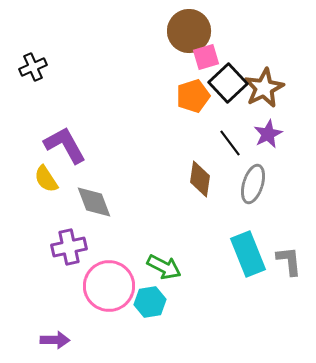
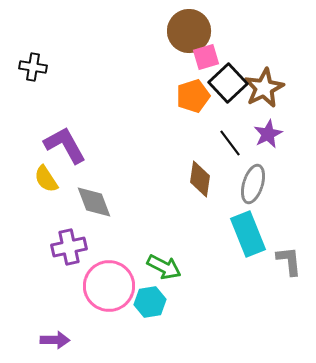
black cross: rotated 32 degrees clockwise
cyan rectangle: moved 20 px up
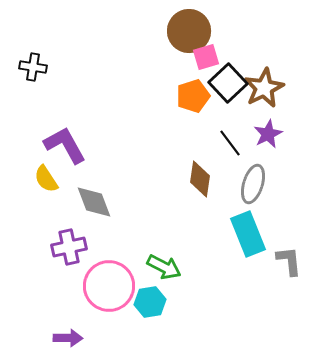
purple arrow: moved 13 px right, 2 px up
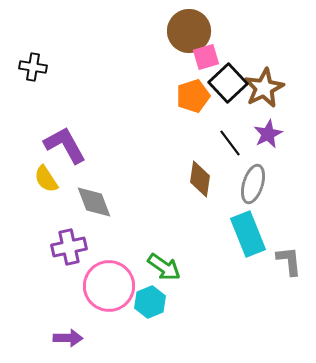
green arrow: rotated 8 degrees clockwise
cyan hexagon: rotated 12 degrees counterclockwise
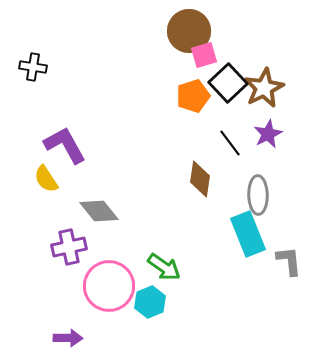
pink square: moved 2 px left, 2 px up
gray ellipse: moved 5 px right, 11 px down; rotated 18 degrees counterclockwise
gray diamond: moved 5 px right, 9 px down; rotated 18 degrees counterclockwise
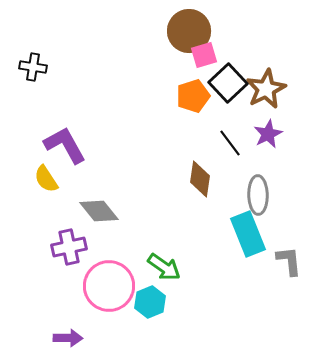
brown star: moved 2 px right, 1 px down
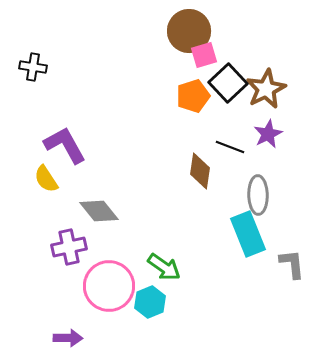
black line: moved 4 px down; rotated 32 degrees counterclockwise
brown diamond: moved 8 px up
gray L-shape: moved 3 px right, 3 px down
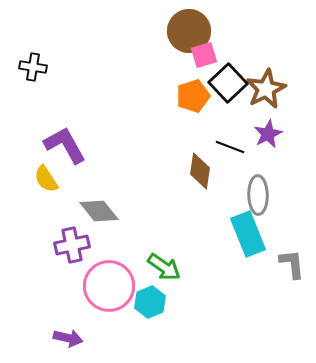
purple cross: moved 3 px right, 2 px up
purple arrow: rotated 12 degrees clockwise
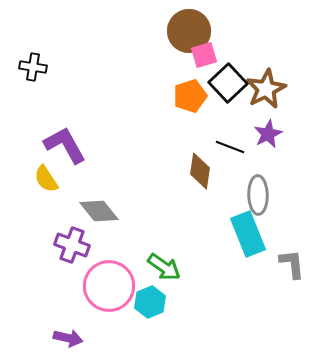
orange pentagon: moved 3 px left
purple cross: rotated 32 degrees clockwise
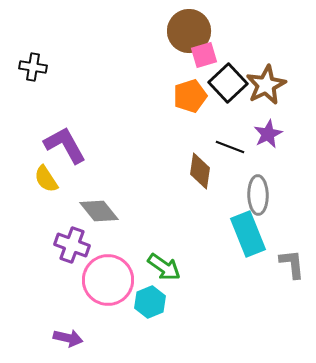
brown star: moved 4 px up
pink circle: moved 1 px left, 6 px up
